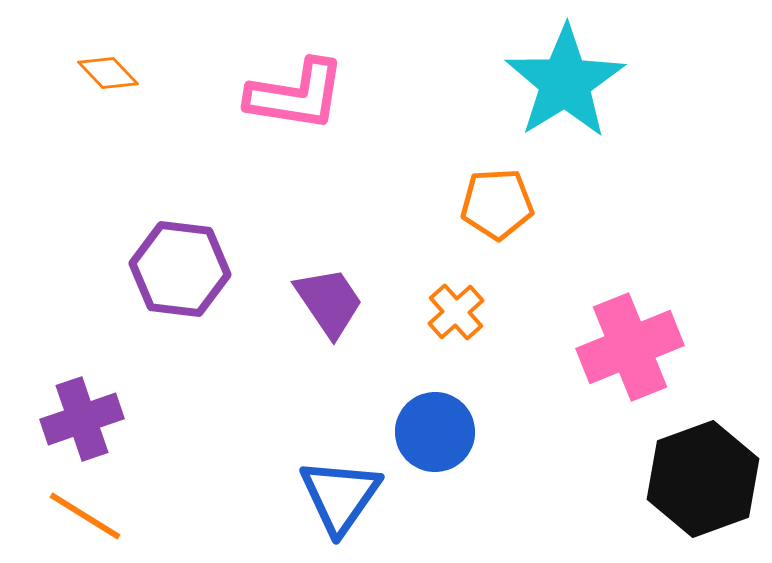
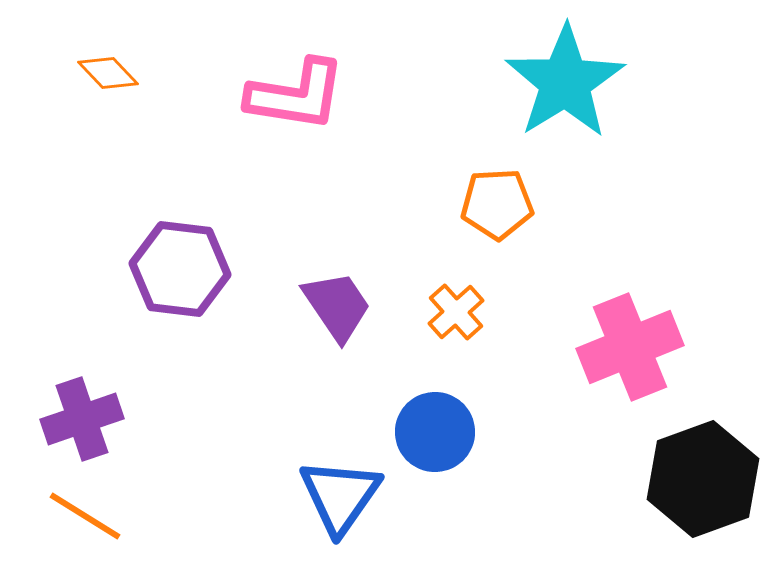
purple trapezoid: moved 8 px right, 4 px down
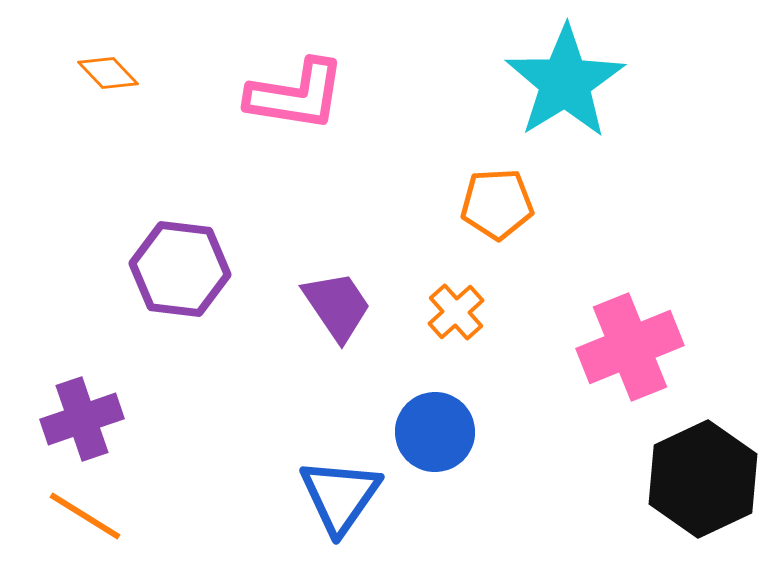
black hexagon: rotated 5 degrees counterclockwise
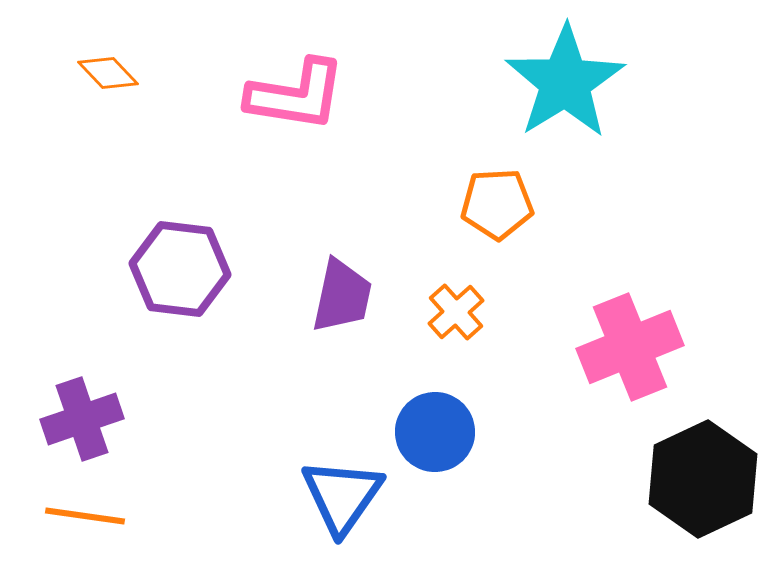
purple trapezoid: moved 5 px right, 10 px up; rotated 46 degrees clockwise
blue triangle: moved 2 px right
orange line: rotated 24 degrees counterclockwise
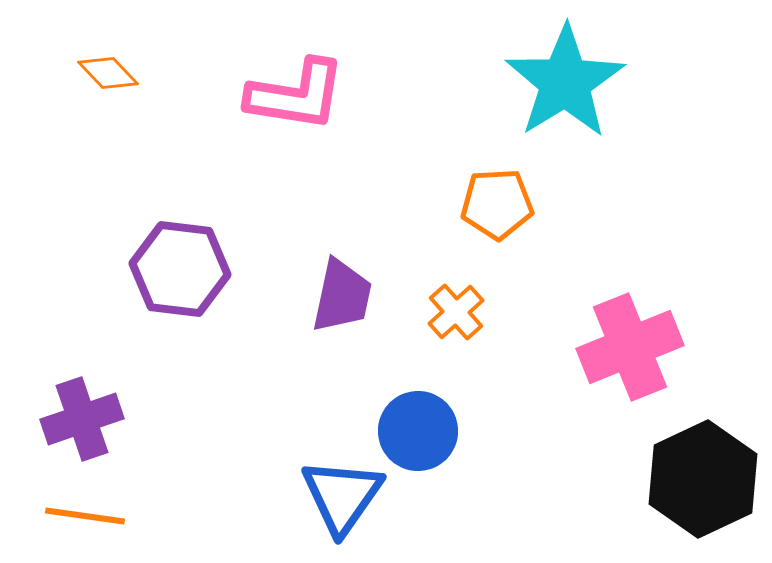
blue circle: moved 17 px left, 1 px up
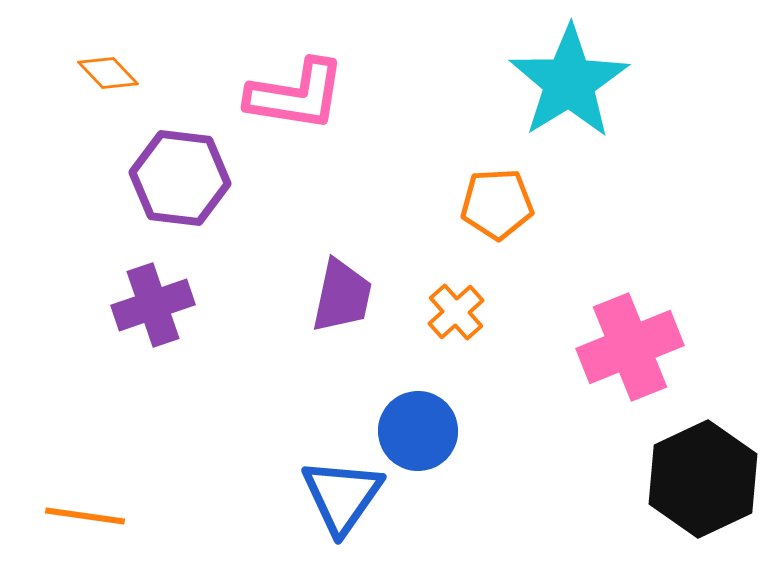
cyan star: moved 4 px right
purple hexagon: moved 91 px up
purple cross: moved 71 px right, 114 px up
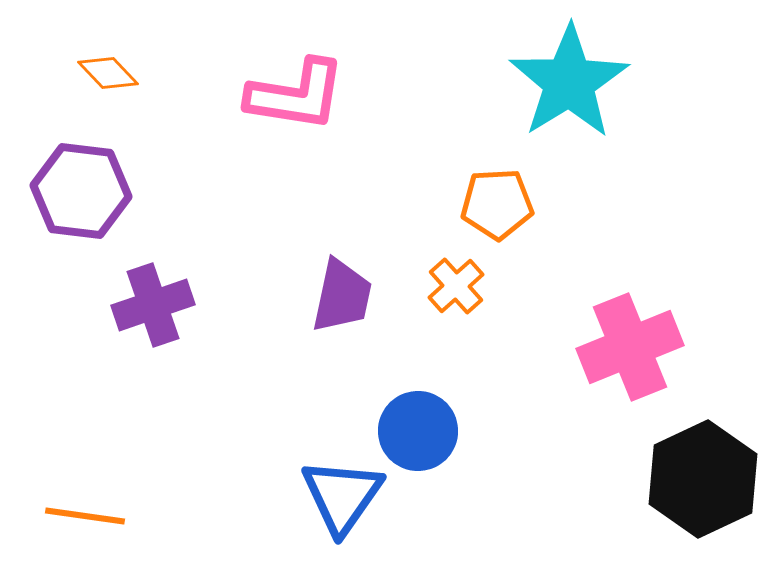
purple hexagon: moved 99 px left, 13 px down
orange cross: moved 26 px up
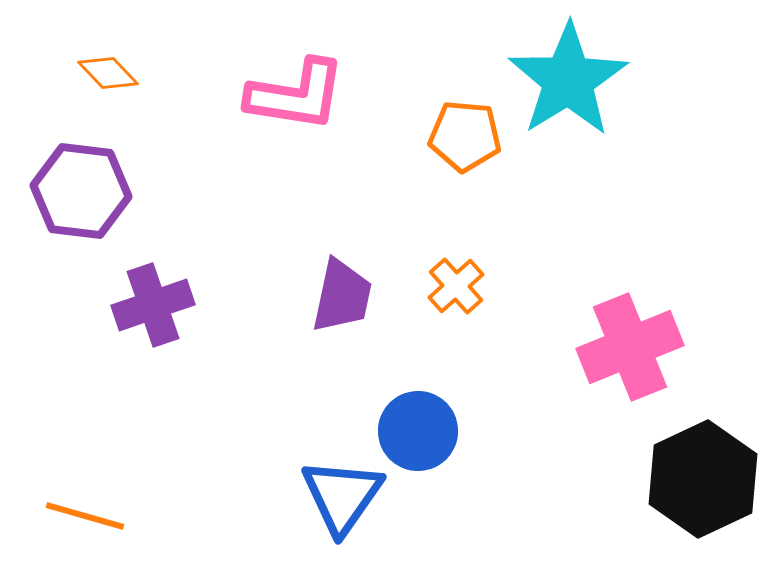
cyan star: moved 1 px left, 2 px up
orange pentagon: moved 32 px left, 68 px up; rotated 8 degrees clockwise
orange line: rotated 8 degrees clockwise
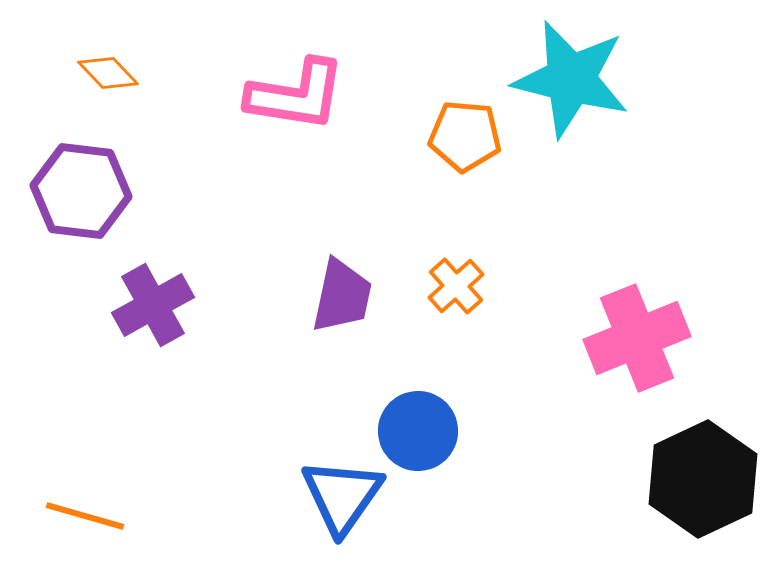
cyan star: moved 3 px right, 1 px up; rotated 26 degrees counterclockwise
purple cross: rotated 10 degrees counterclockwise
pink cross: moved 7 px right, 9 px up
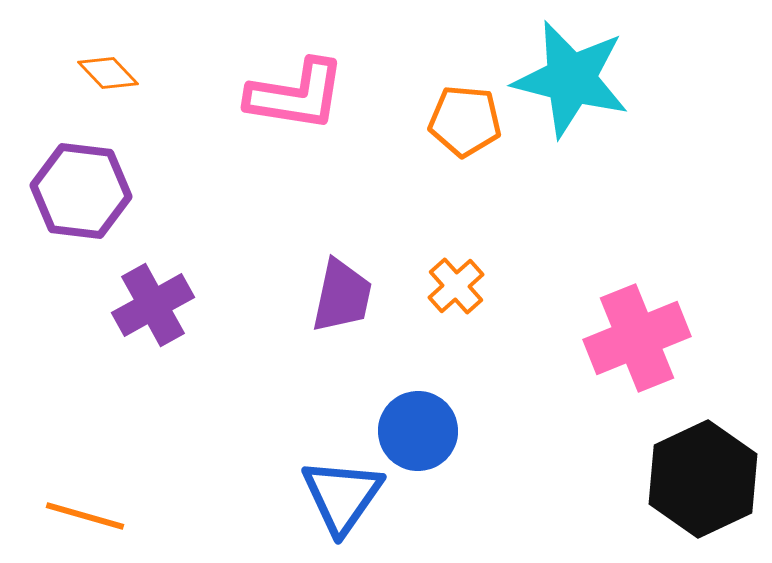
orange pentagon: moved 15 px up
